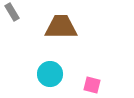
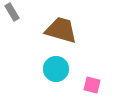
brown trapezoid: moved 3 px down; rotated 16 degrees clockwise
cyan circle: moved 6 px right, 5 px up
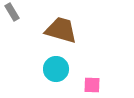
pink square: rotated 12 degrees counterclockwise
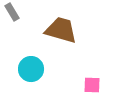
cyan circle: moved 25 px left
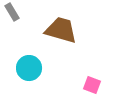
cyan circle: moved 2 px left, 1 px up
pink square: rotated 18 degrees clockwise
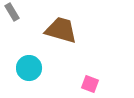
pink square: moved 2 px left, 1 px up
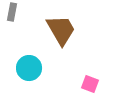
gray rectangle: rotated 42 degrees clockwise
brown trapezoid: rotated 44 degrees clockwise
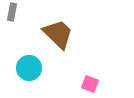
brown trapezoid: moved 3 px left, 4 px down; rotated 16 degrees counterclockwise
